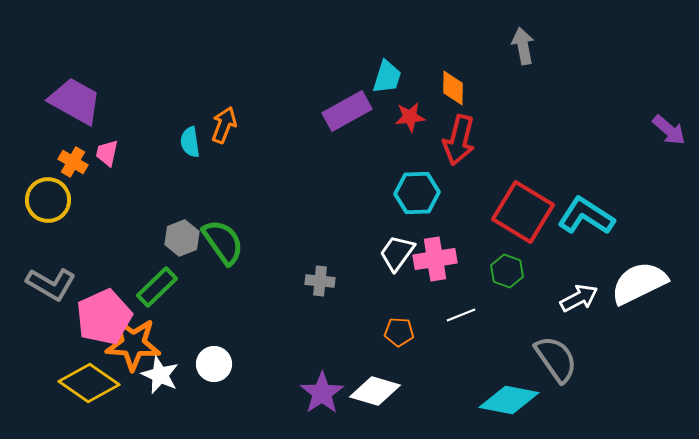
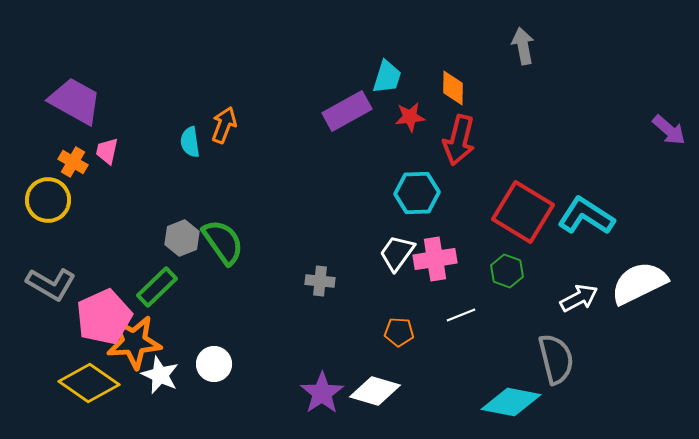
pink trapezoid: moved 2 px up
orange star: moved 1 px right, 2 px up; rotated 8 degrees counterclockwise
gray semicircle: rotated 21 degrees clockwise
cyan diamond: moved 2 px right, 2 px down
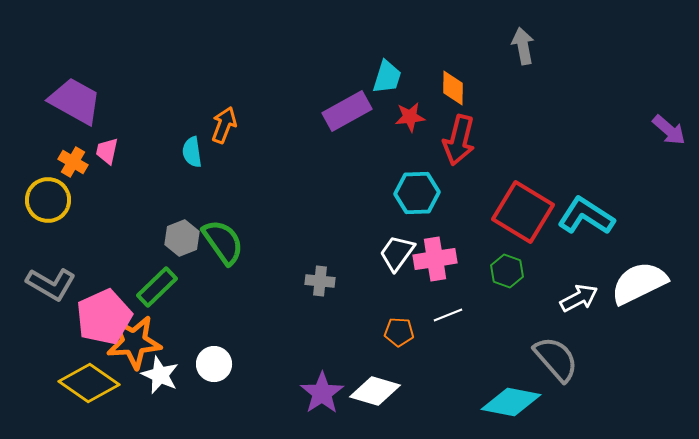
cyan semicircle: moved 2 px right, 10 px down
white line: moved 13 px left
gray semicircle: rotated 27 degrees counterclockwise
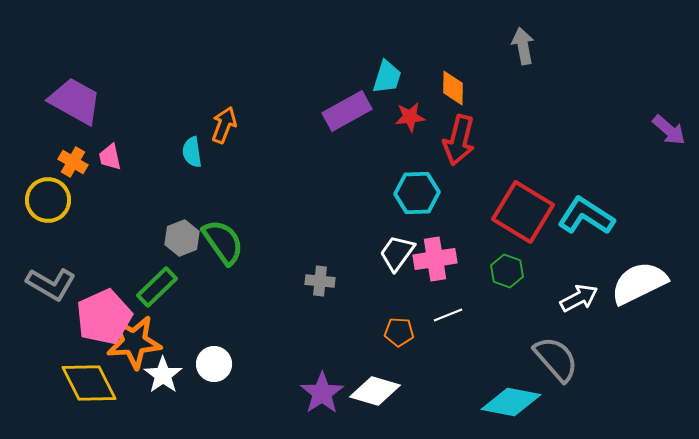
pink trapezoid: moved 3 px right, 6 px down; rotated 24 degrees counterclockwise
white star: moved 3 px right; rotated 12 degrees clockwise
yellow diamond: rotated 28 degrees clockwise
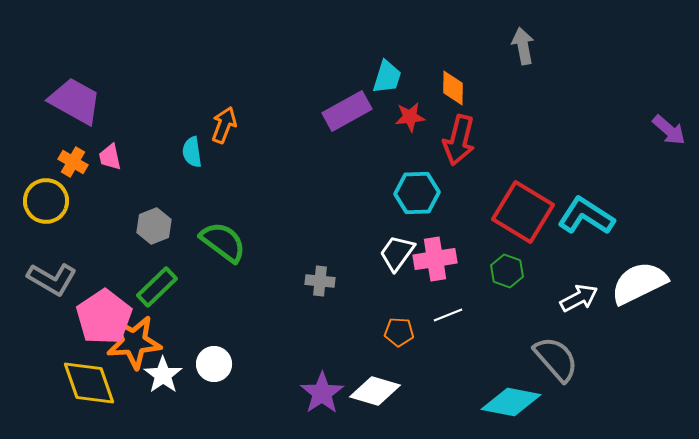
yellow circle: moved 2 px left, 1 px down
gray hexagon: moved 28 px left, 12 px up
green semicircle: rotated 18 degrees counterclockwise
gray L-shape: moved 1 px right, 5 px up
pink pentagon: rotated 10 degrees counterclockwise
yellow diamond: rotated 8 degrees clockwise
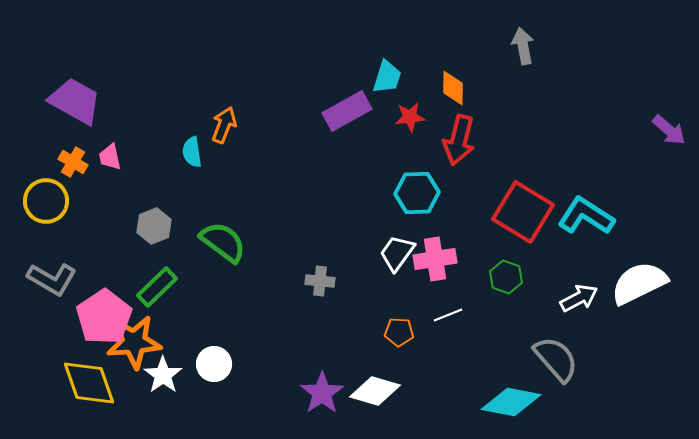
green hexagon: moved 1 px left, 6 px down
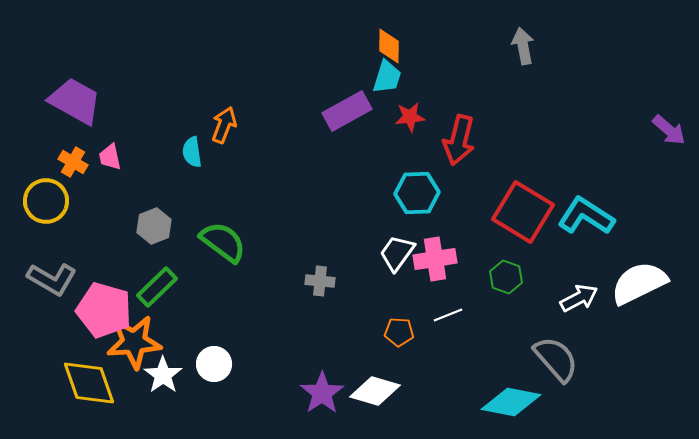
orange diamond: moved 64 px left, 42 px up
pink pentagon: moved 7 px up; rotated 22 degrees counterclockwise
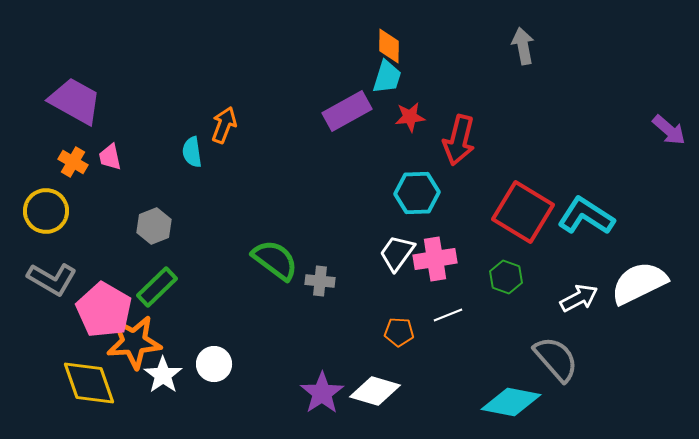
yellow circle: moved 10 px down
green semicircle: moved 52 px right, 18 px down
pink pentagon: rotated 14 degrees clockwise
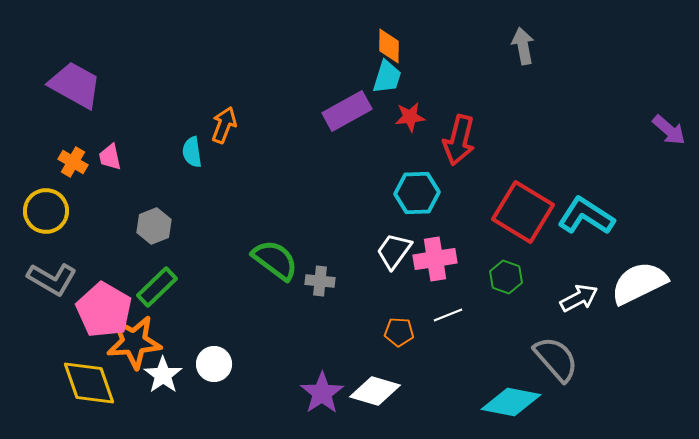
purple trapezoid: moved 16 px up
white trapezoid: moved 3 px left, 2 px up
